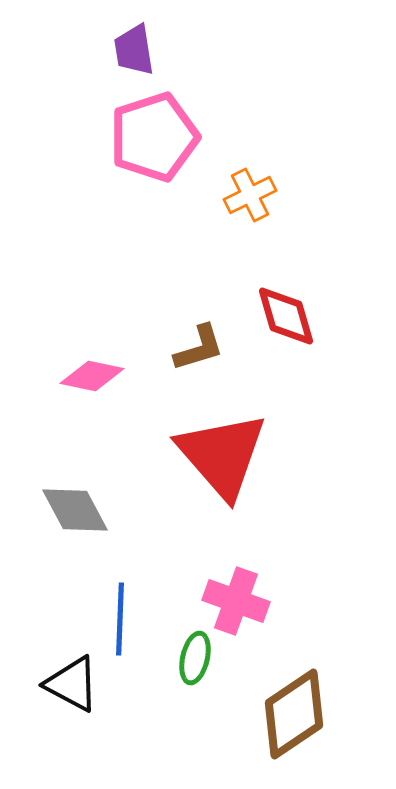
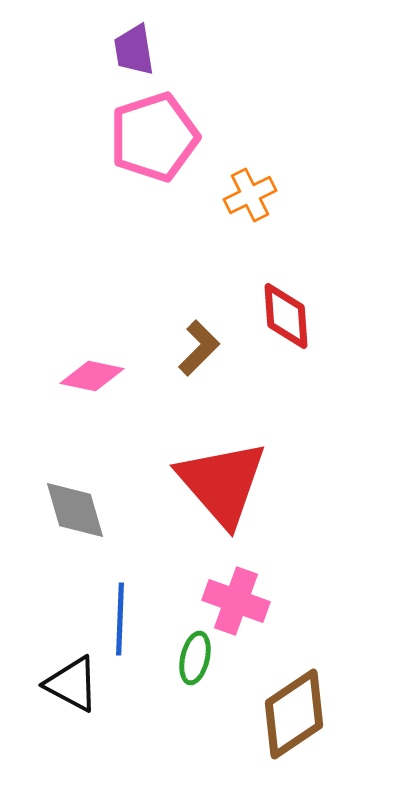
red diamond: rotated 12 degrees clockwise
brown L-shape: rotated 28 degrees counterclockwise
red triangle: moved 28 px down
gray diamond: rotated 12 degrees clockwise
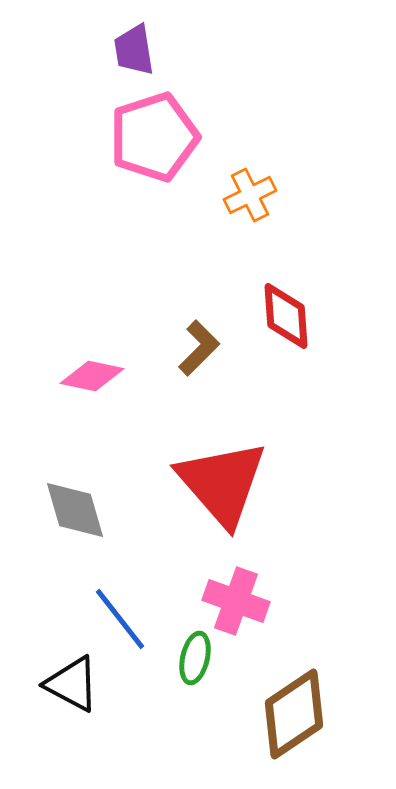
blue line: rotated 40 degrees counterclockwise
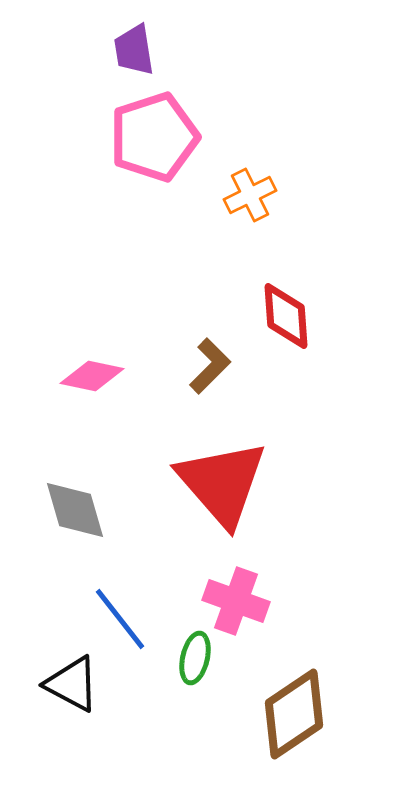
brown L-shape: moved 11 px right, 18 px down
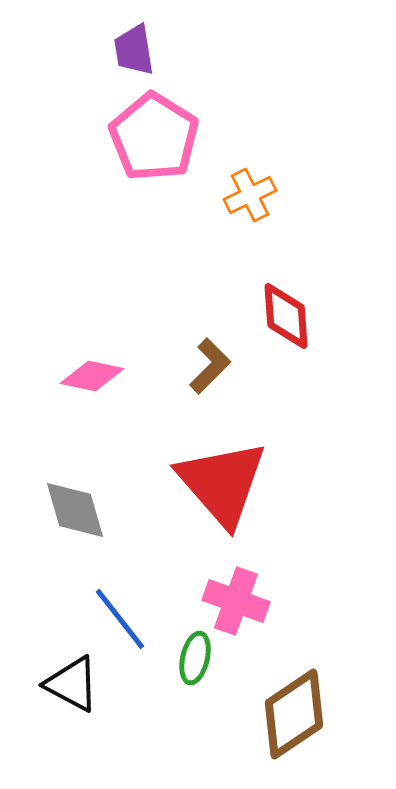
pink pentagon: rotated 22 degrees counterclockwise
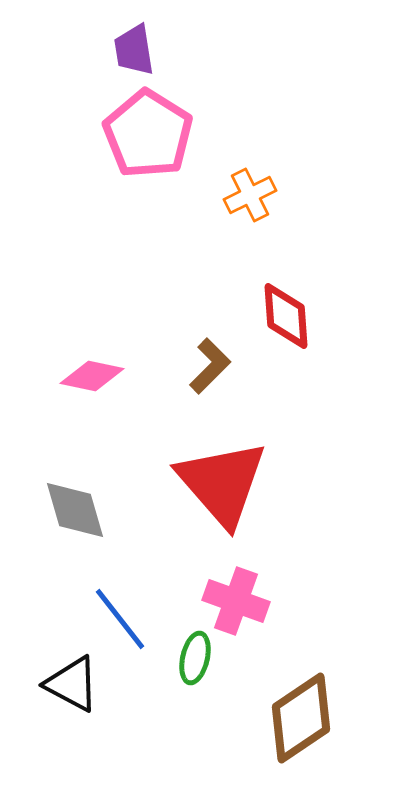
pink pentagon: moved 6 px left, 3 px up
brown diamond: moved 7 px right, 4 px down
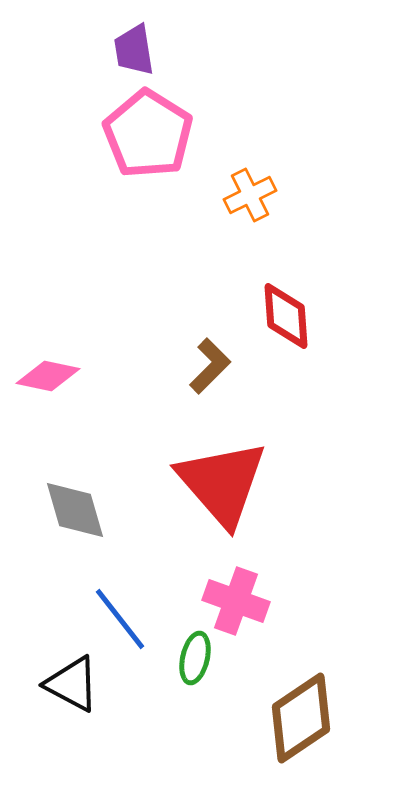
pink diamond: moved 44 px left
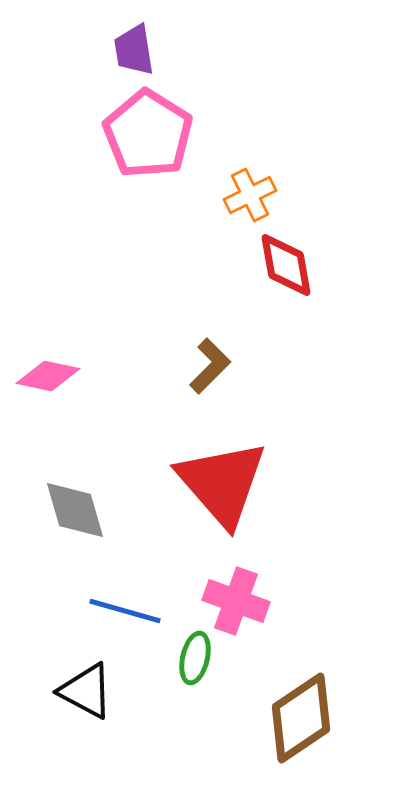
red diamond: moved 51 px up; rotated 6 degrees counterclockwise
blue line: moved 5 px right, 8 px up; rotated 36 degrees counterclockwise
black triangle: moved 14 px right, 7 px down
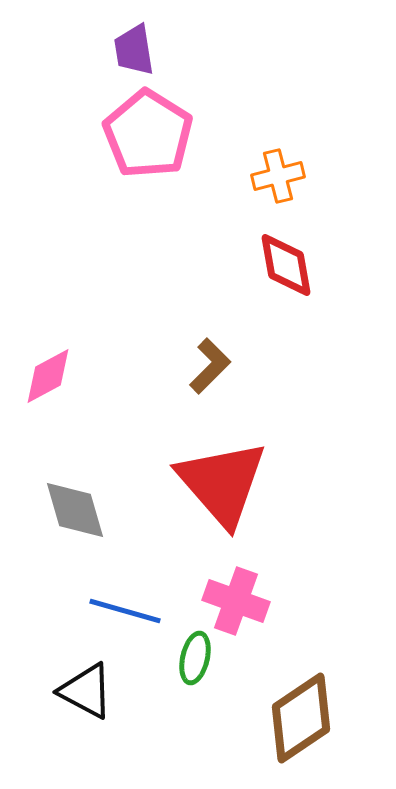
orange cross: moved 28 px right, 19 px up; rotated 12 degrees clockwise
pink diamond: rotated 40 degrees counterclockwise
